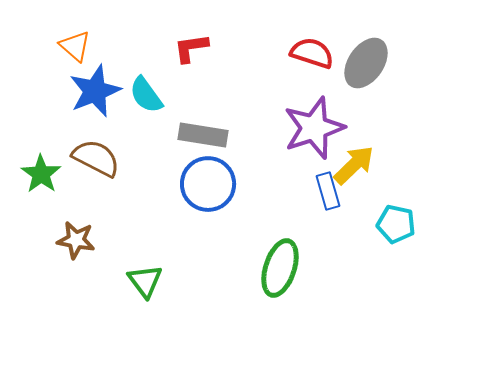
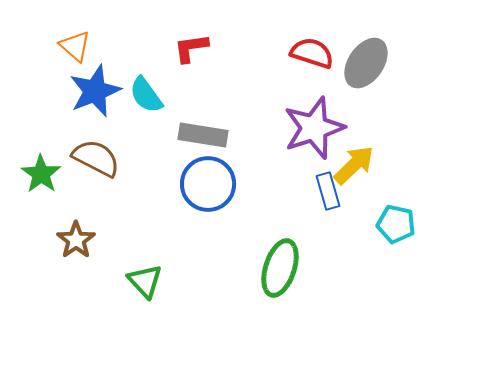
brown star: rotated 27 degrees clockwise
green triangle: rotated 6 degrees counterclockwise
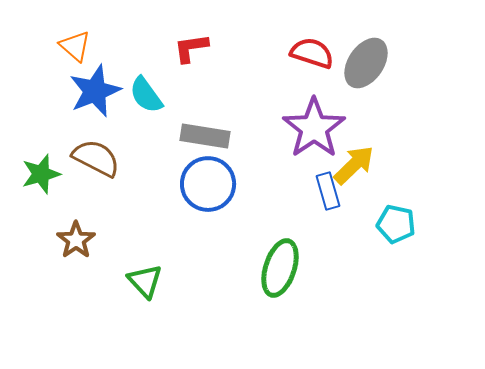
purple star: rotated 16 degrees counterclockwise
gray rectangle: moved 2 px right, 1 px down
green star: rotated 21 degrees clockwise
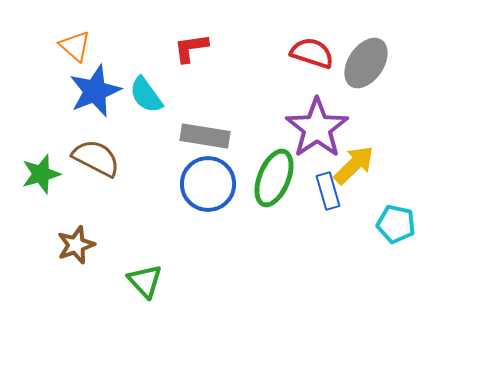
purple star: moved 3 px right
brown star: moved 5 px down; rotated 15 degrees clockwise
green ellipse: moved 6 px left, 90 px up; rotated 4 degrees clockwise
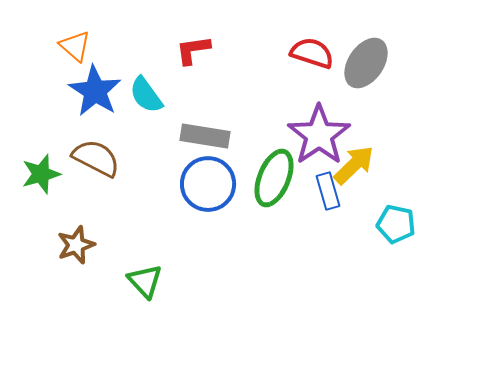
red L-shape: moved 2 px right, 2 px down
blue star: rotated 18 degrees counterclockwise
purple star: moved 2 px right, 7 px down
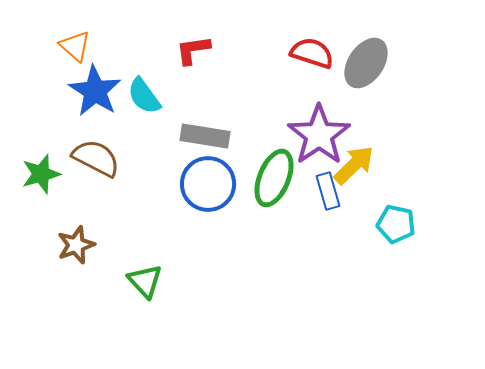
cyan semicircle: moved 2 px left, 1 px down
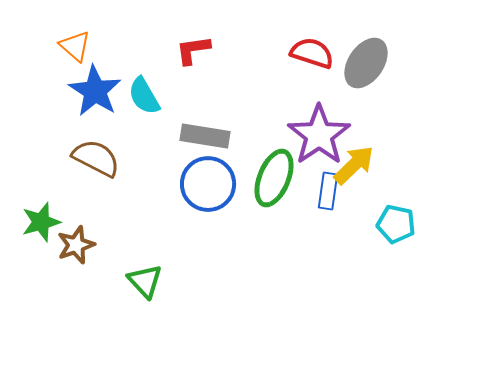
cyan semicircle: rotated 6 degrees clockwise
green star: moved 48 px down
blue rectangle: rotated 24 degrees clockwise
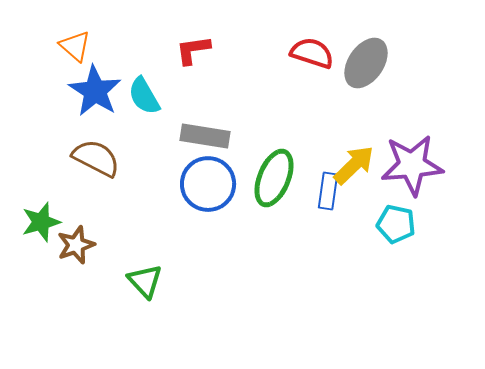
purple star: moved 93 px right, 30 px down; rotated 30 degrees clockwise
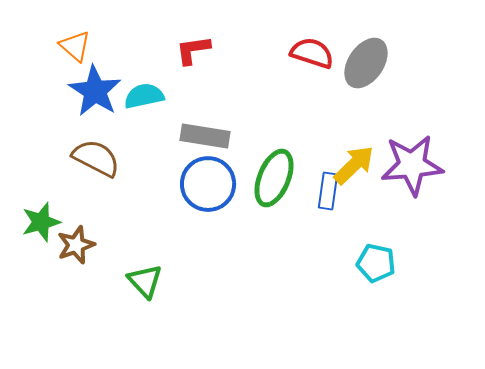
cyan semicircle: rotated 108 degrees clockwise
cyan pentagon: moved 20 px left, 39 px down
